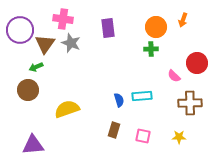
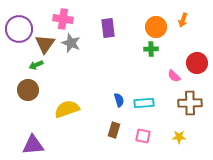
purple circle: moved 1 px left, 1 px up
green arrow: moved 2 px up
cyan rectangle: moved 2 px right, 7 px down
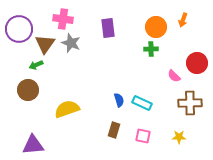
cyan rectangle: moved 2 px left; rotated 30 degrees clockwise
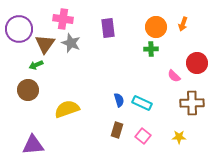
orange arrow: moved 4 px down
brown cross: moved 2 px right
brown rectangle: moved 3 px right
pink square: rotated 28 degrees clockwise
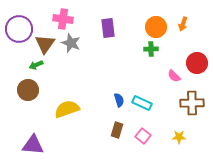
purple triangle: rotated 10 degrees clockwise
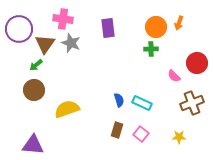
orange arrow: moved 4 px left, 1 px up
green arrow: rotated 16 degrees counterclockwise
brown circle: moved 6 px right
brown cross: rotated 20 degrees counterclockwise
pink square: moved 2 px left, 2 px up
